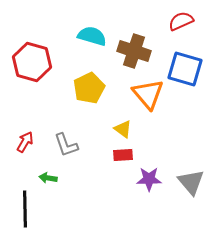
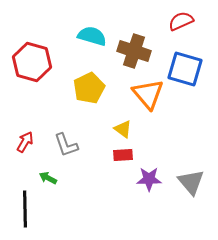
green arrow: rotated 18 degrees clockwise
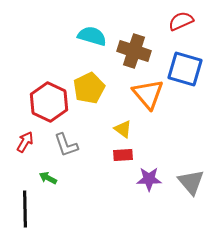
red hexagon: moved 17 px right, 40 px down; rotated 9 degrees clockwise
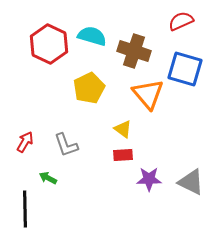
red hexagon: moved 58 px up
gray triangle: rotated 24 degrees counterclockwise
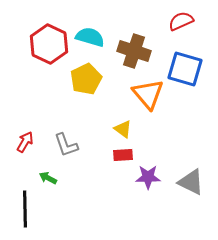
cyan semicircle: moved 2 px left, 1 px down
yellow pentagon: moved 3 px left, 9 px up
purple star: moved 1 px left, 2 px up
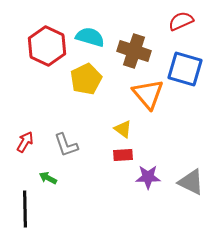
red hexagon: moved 2 px left, 2 px down
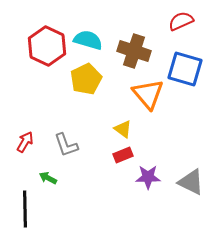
cyan semicircle: moved 2 px left, 3 px down
red rectangle: rotated 18 degrees counterclockwise
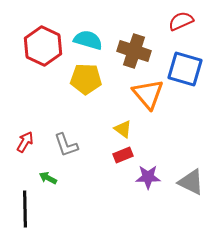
red hexagon: moved 4 px left
yellow pentagon: rotated 28 degrees clockwise
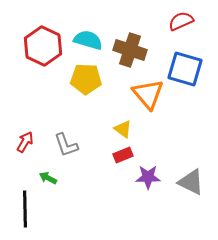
brown cross: moved 4 px left, 1 px up
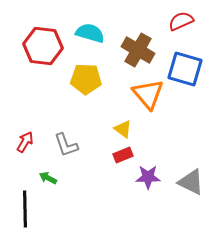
cyan semicircle: moved 2 px right, 7 px up
red hexagon: rotated 18 degrees counterclockwise
brown cross: moved 8 px right; rotated 12 degrees clockwise
